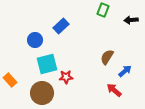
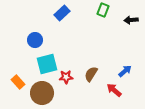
blue rectangle: moved 1 px right, 13 px up
brown semicircle: moved 16 px left, 17 px down
orange rectangle: moved 8 px right, 2 px down
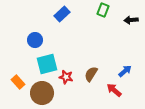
blue rectangle: moved 1 px down
red star: rotated 16 degrees clockwise
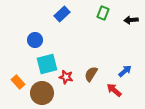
green rectangle: moved 3 px down
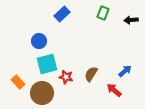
blue circle: moved 4 px right, 1 px down
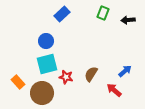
black arrow: moved 3 px left
blue circle: moved 7 px right
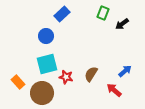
black arrow: moved 6 px left, 4 px down; rotated 32 degrees counterclockwise
blue circle: moved 5 px up
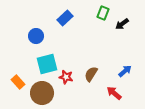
blue rectangle: moved 3 px right, 4 px down
blue circle: moved 10 px left
red arrow: moved 3 px down
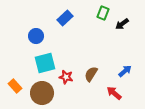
cyan square: moved 2 px left, 1 px up
orange rectangle: moved 3 px left, 4 px down
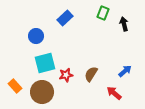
black arrow: moved 2 px right; rotated 112 degrees clockwise
red star: moved 2 px up; rotated 24 degrees counterclockwise
brown circle: moved 1 px up
